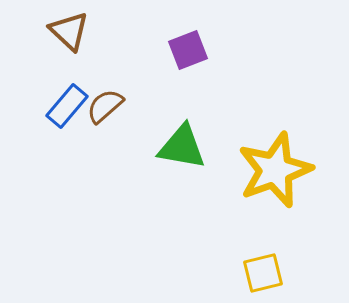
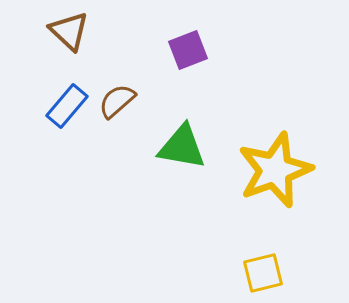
brown semicircle: moved 12 px right, 5 px up
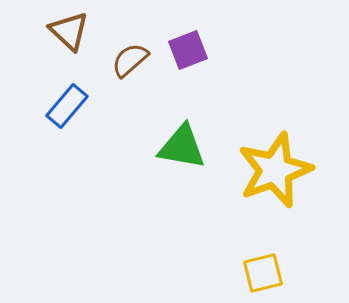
brown semicircle: moved 13 px right, 41 px up
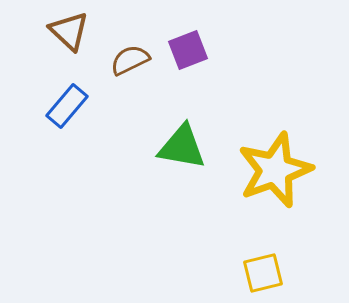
brown semicircle: rotated 15 degrees clockwise
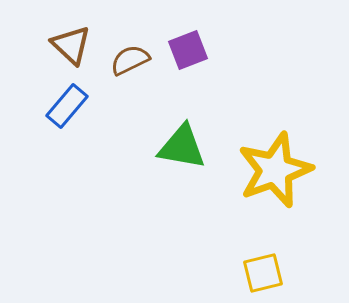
brown triangle: moved 2 px right, 14 px down
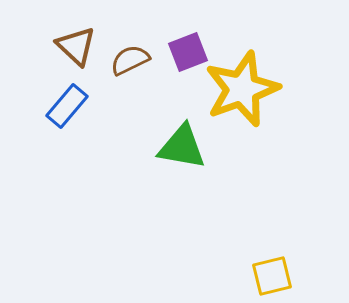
brown triangle: moved 5 px right, 1 px down
purple square: moved 2 px down
yellow star: moved 33 px left, 81 px up
yellow square: moved 9 px right, 3 px down
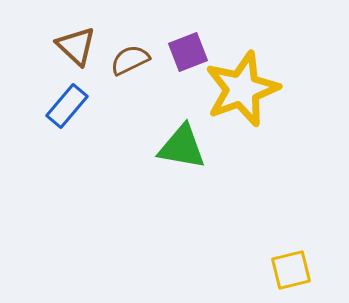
yellow square: moved 19 px right, 6 px up
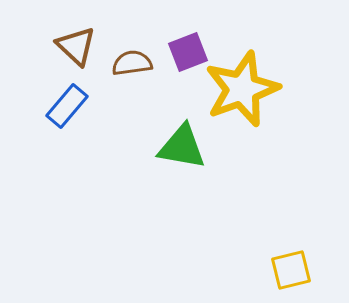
brown semicircle: moved 2 px right, 3 px down; rotated 18 degrees clockwise
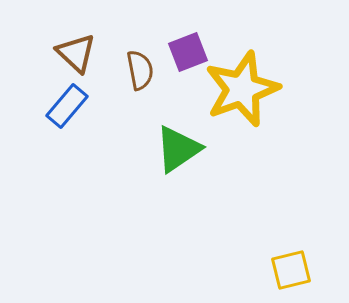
brown triangle: moved 7 px down
brown semicircle: moved 8 px right, 7 px down; rotated 87 degrees clockwise
green triangle: moved 4 px left, 2 px down; rotated 44 degrees counterclockwise
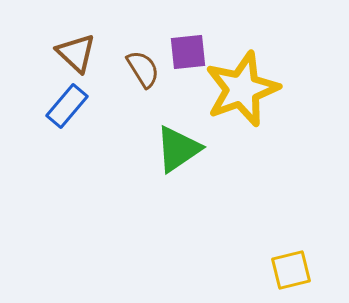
purple square: rotated 15 degrees clockwise
brown semicircle: moved 3 px right, 1 px up; rotated 21 degrees counterclockwise
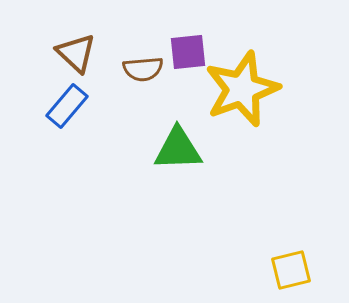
brown semicircle: rotated 117 degrees clockwise
green triangle: rotated 32 degrees clockwise
